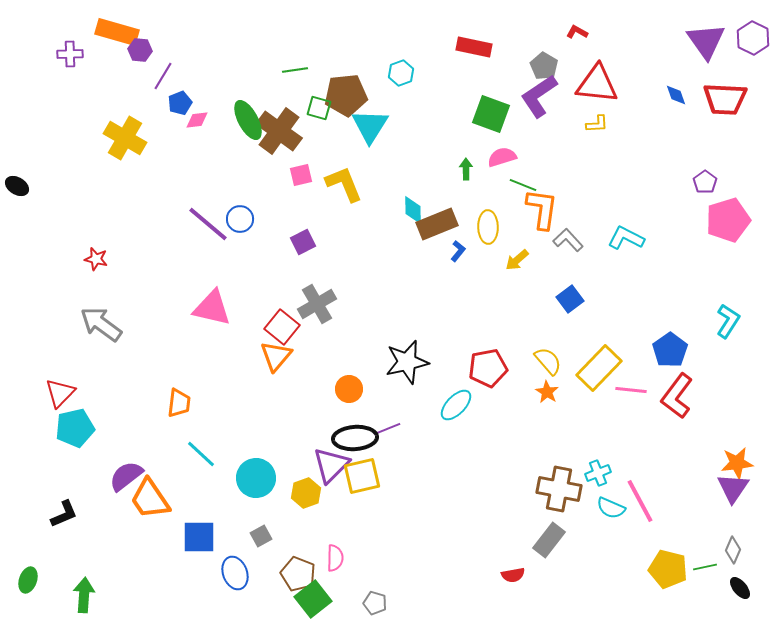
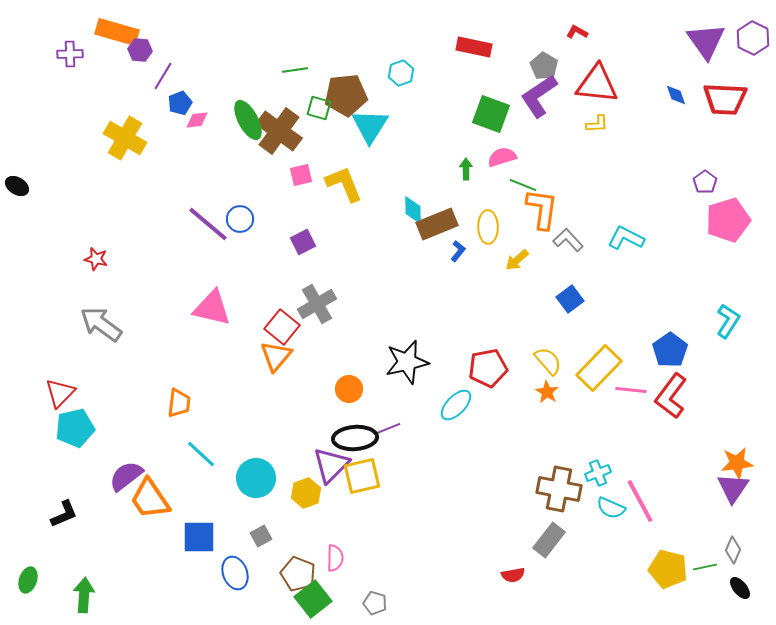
red L-shape at (677, 396): moved 6 px left
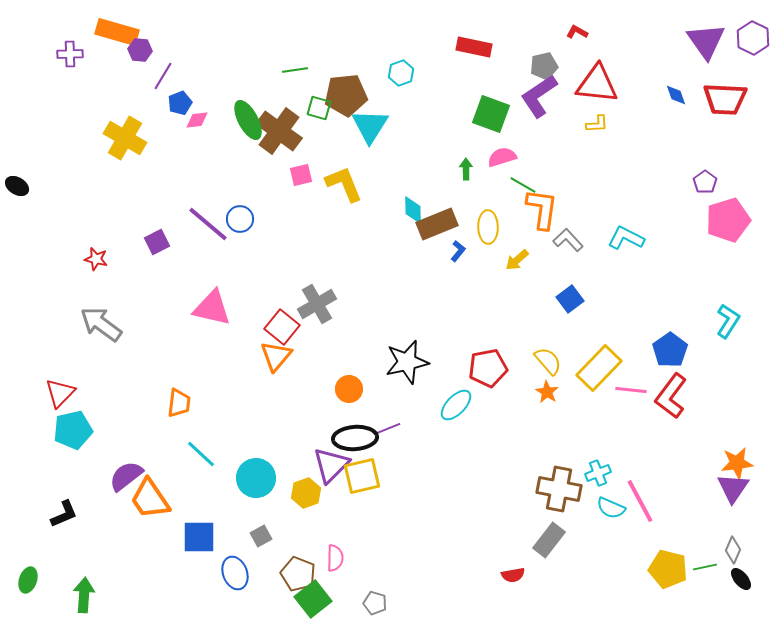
gray pentagon at (544, 66): rotated 28 degrees clockwise
green line at (523, 185): rotated 8 degrees clockwise
purple square at (303, 242): moved 146 px left
cyan pentagon at (75, 428): moved 2 px left, 2 px down
black ellipse at (740, 588): moved 1 px right, 9 px up
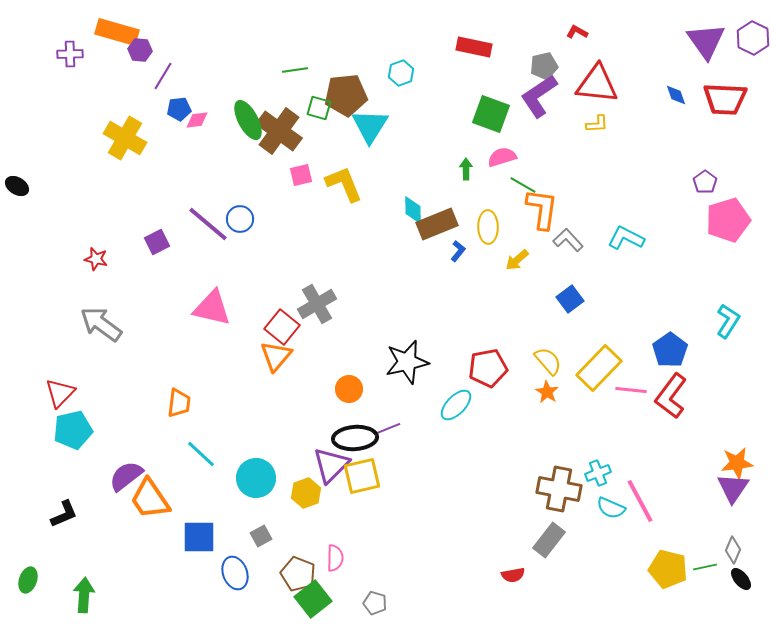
blue pentagon at (180, 103): moved 1 px left, 6 px down; rotated 15 degrees clockwise
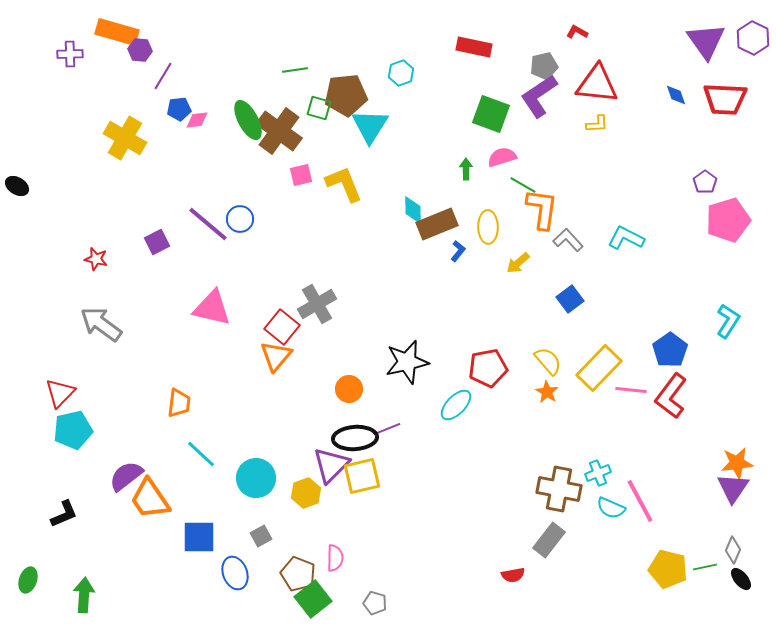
yellow arrow at (517, 260): moved 1 px right, 3 px down
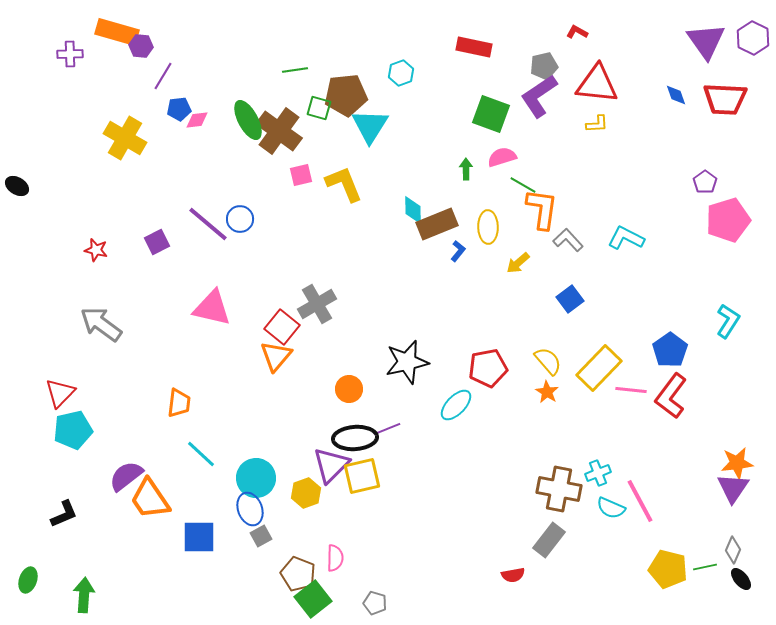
purple hexagon at (140, 50): moved 1 px right, 4 px up
red star at (96, 259): moved 9 px up
blue ellipse at (235, 573): moved 15 px right, 64 px up
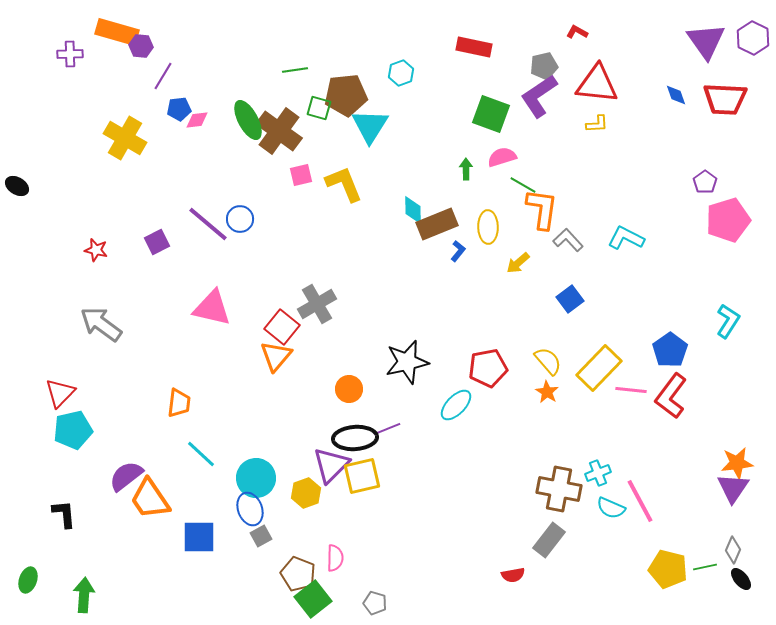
black L-shape at (64, 514): rotated 72 degrees counterclockwise
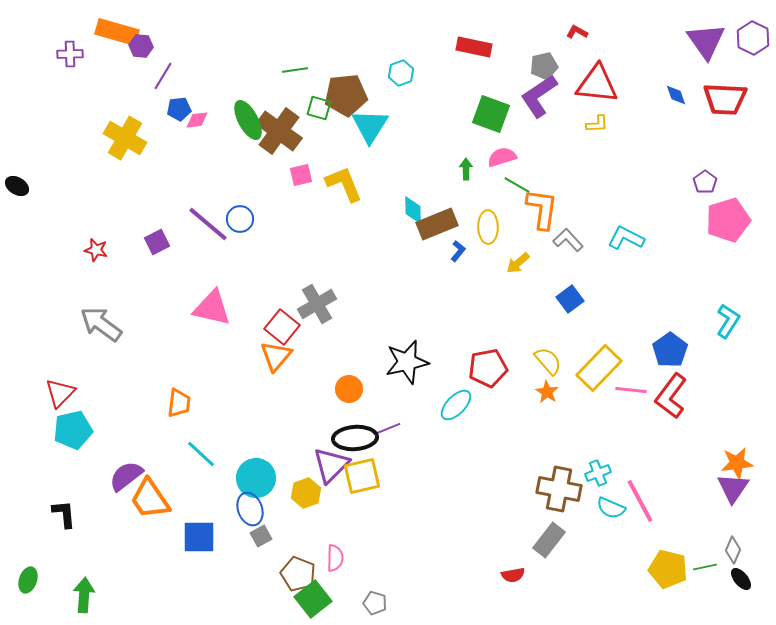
green line at (523, 185): moved 6 px left
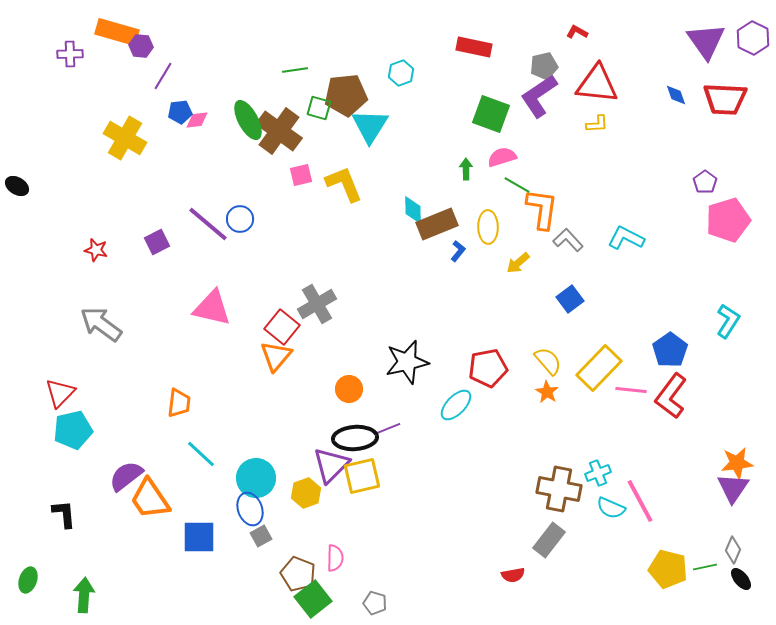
blue pentagon at (179, 109): moved 1 px right, 3 px down
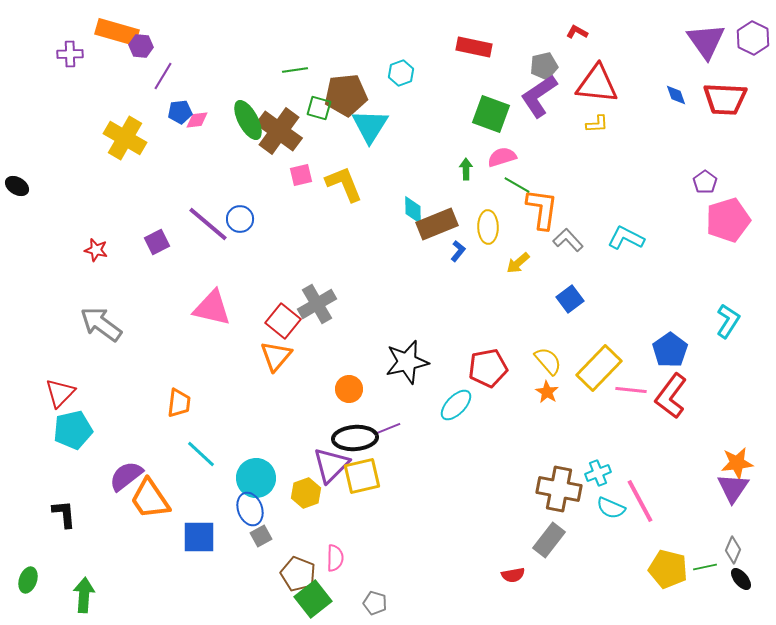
red square at (282, 327): moved 1 px right, 6 px up
